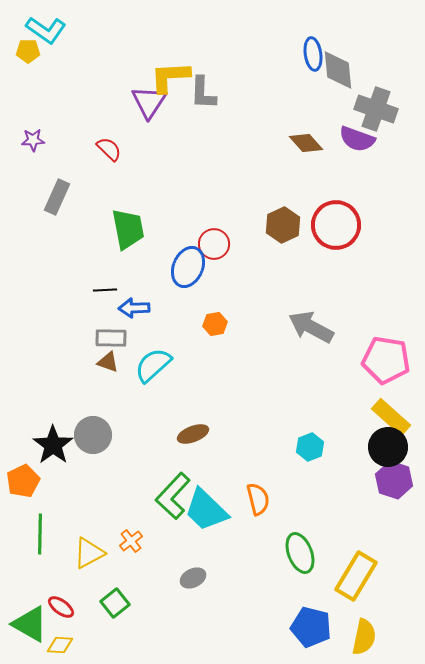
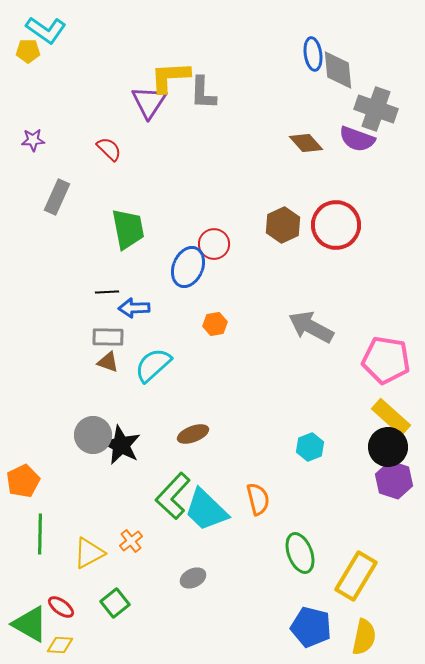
black line at (105, 290): moved 2 px right, 2 px down
gray rectangle at (111, 338): moved 3 px left, 1 px up
black star at (53, 445): moved 68 px right; rotated 9 degrees counterclockwise
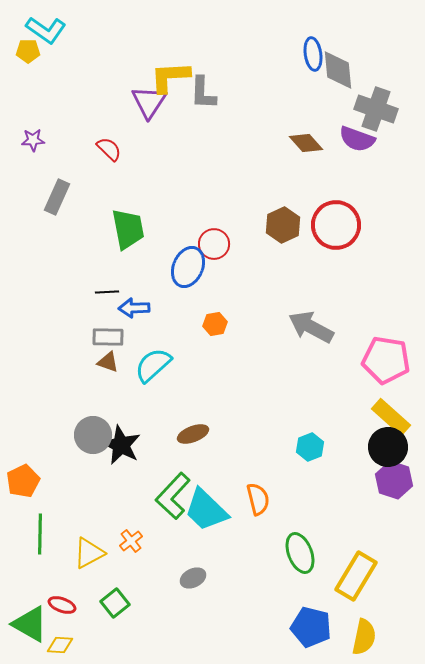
red ellipse at (61, 607): moved 1 px right, 2 px up; rotated 16 degrees counterclockwise
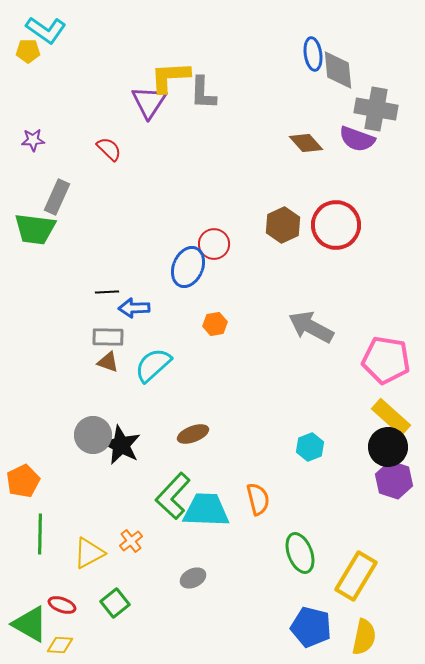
gray cross at (376, 109): rotated 9 degrees counterclockwise
green trapezoid at (128, 229): moved 93 px left; rotated 108 degrees clockwise
cyan trapezoid at (206, 510): rotated 138 degrees clockwise
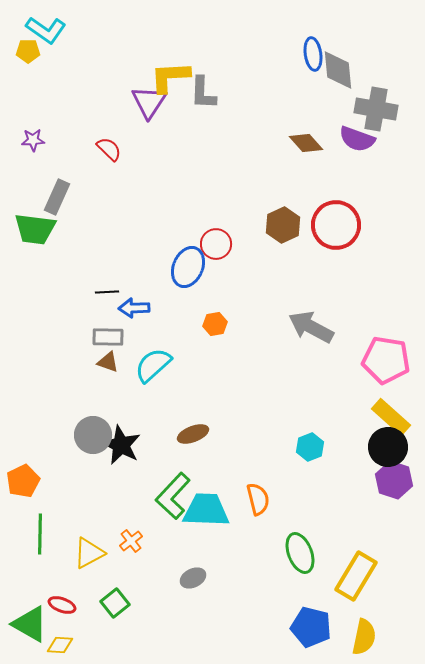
red circle at (214, 244): moved 2 px right
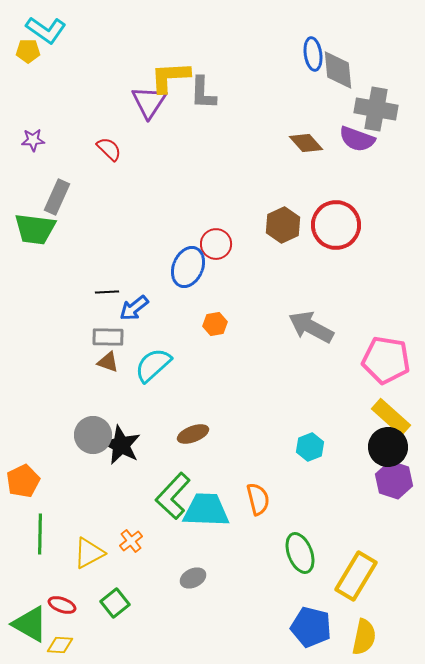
blue arrow at (134, 308): rotated 36 degrees counterclockwise
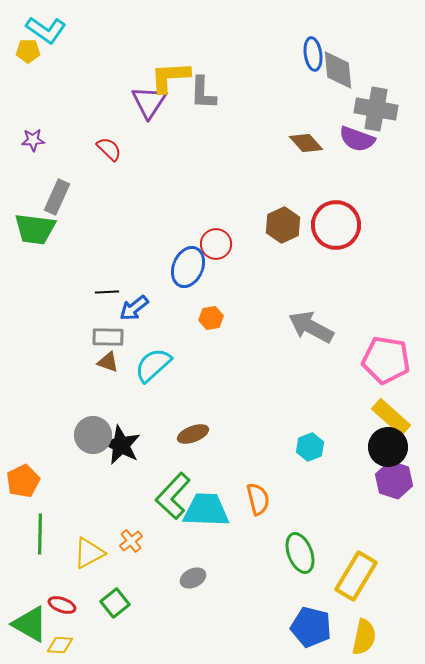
orange hexagon at (215, 324): moved 4 px left, 6 px up
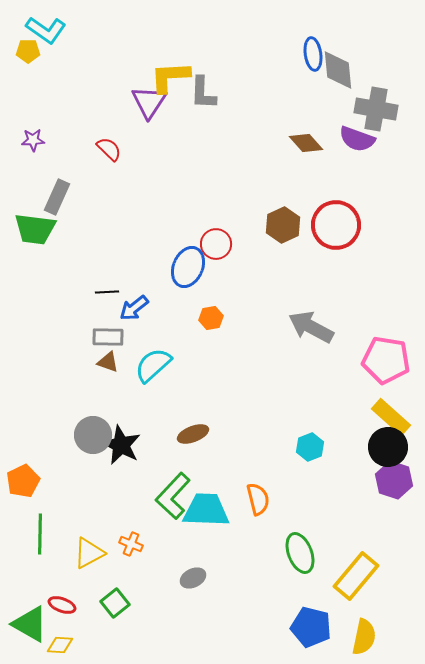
orange cross at (131, 541): moved 3 px down; rotated 30 degrees counterclockwise
yellow rectangle at (356, 576): rotated 9 degrees clockwise
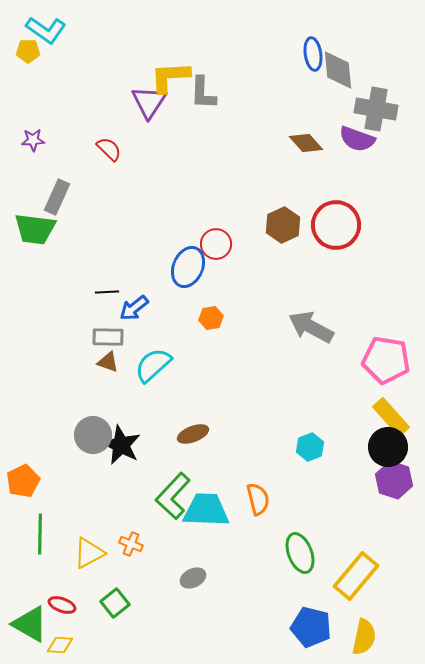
yellow rectangle at (391, 417): rotated 6 degrees clockwise
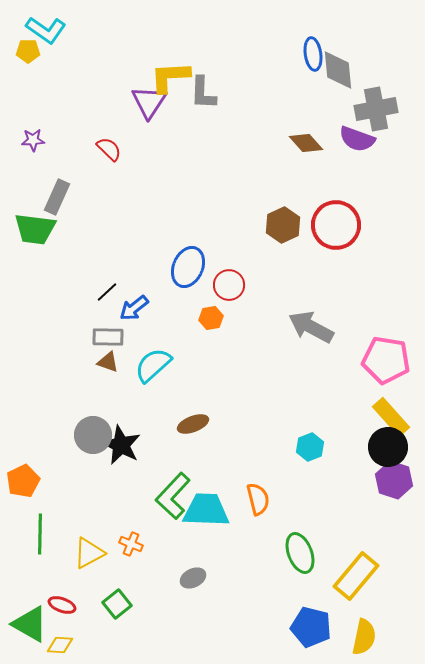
gray cross at (376, 109): rotated 21 degrees counterclockwise
red circle at (216, 244): moved 13 px right, 41 px down
black line at (107, 292): rotated 40 degrees counterclockwise
brown ellipse at (193, 434): moved 10 px up
green square at (115, 603): moved 2 px right, 1 px down
